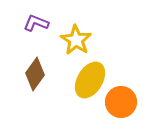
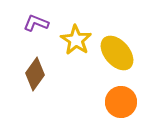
yellow ellipse: moved 27 px right, 27 px up; rotated 72 degrees counterclockwise
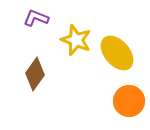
purple L-shape: moved 5 px up
yellow star: rotated 12 degrees counterclockwise
orange circle: moved 8 px right, 1 px up
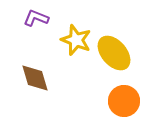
yellow ellipse: moved 3 px left
brown diamond: moved 4 px down; rotated 52 degrees counterclockwise
orange circle: moved 5 px left
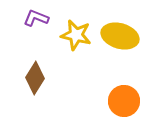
yellow star: moved 5 px up; rotated 8 degrees counterclockwise
yellow ellipse: moved 6 px right, 17 px up; rotated 33 degrees counterclockwise
brown diamond: rotated 48 degrees clockwise
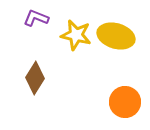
yellow ellipse: moved 4 px left
orange circle: moved 1 px right, 1 px down
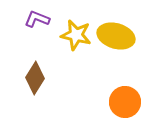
purple L-shape: moved 1 px right, 1 px down
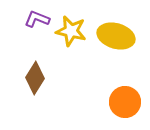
yellow star: moved 5 px left, 4 px up
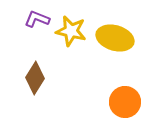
yellow ellipse: moved 1 px left, 2 px down
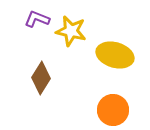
yellow ellipse: moved 17 px down
brown diamond: moved 6 px right
orange circle: moved 12 px left, 8 px down
